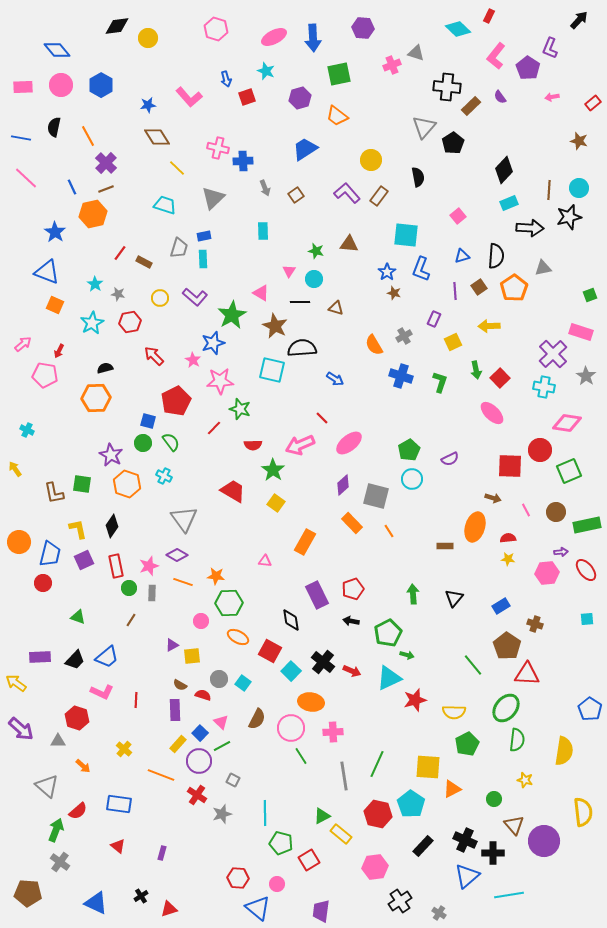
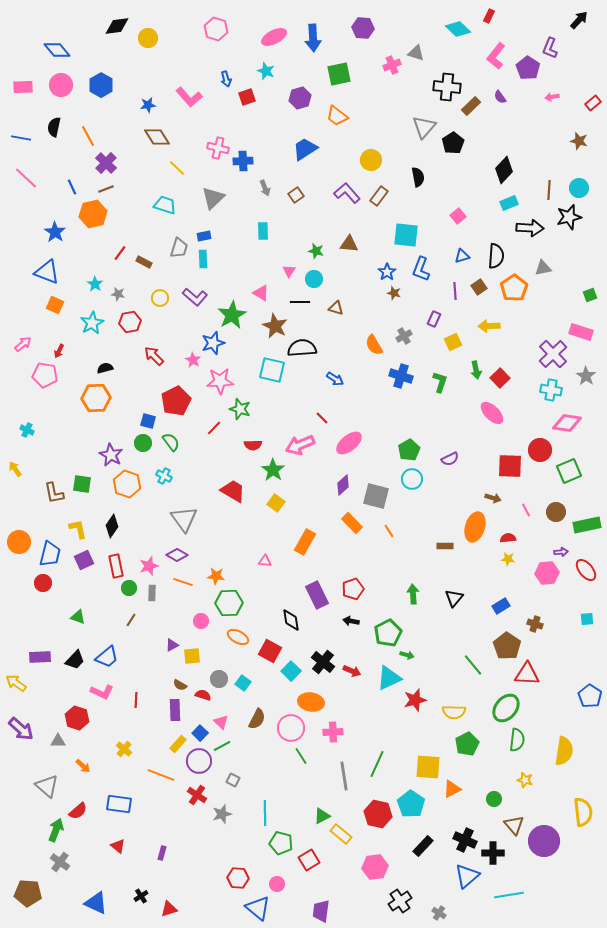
cyan cross at (544, 387): moved 7 px right, 3 px down
blue pentagon at (590, 709): moved 13 px up
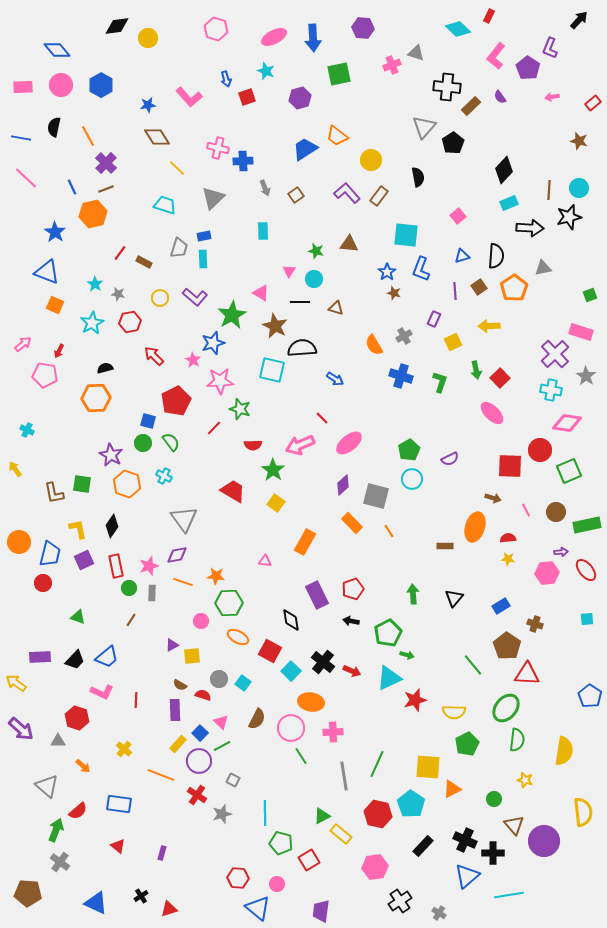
orange trapezoid at (337, 116): moved 20 px down
purple cross at (553, 354): moved 2 px right
purple diamond at (177, 555): rotated 40 degrees counterclockwise
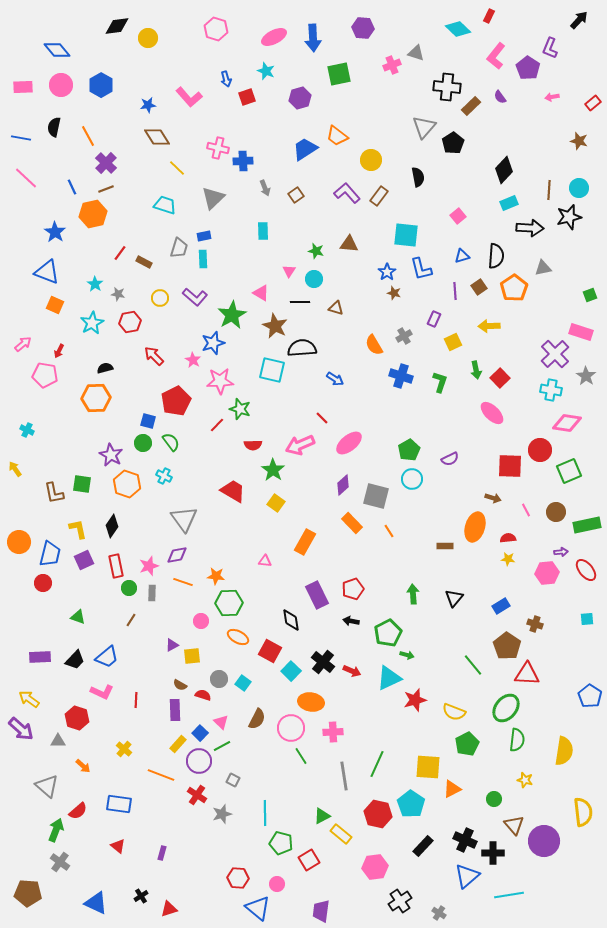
blue L-shape at (421, 269): rotated 35 degrees counterclockwise
red line at (214, 428): moved 3 px right, 3 px up
yellow arrow at (16, 683): moved 13 px right, 16 px down
yellow semicircle at (454, 712): rotated 20 degrees clockwise
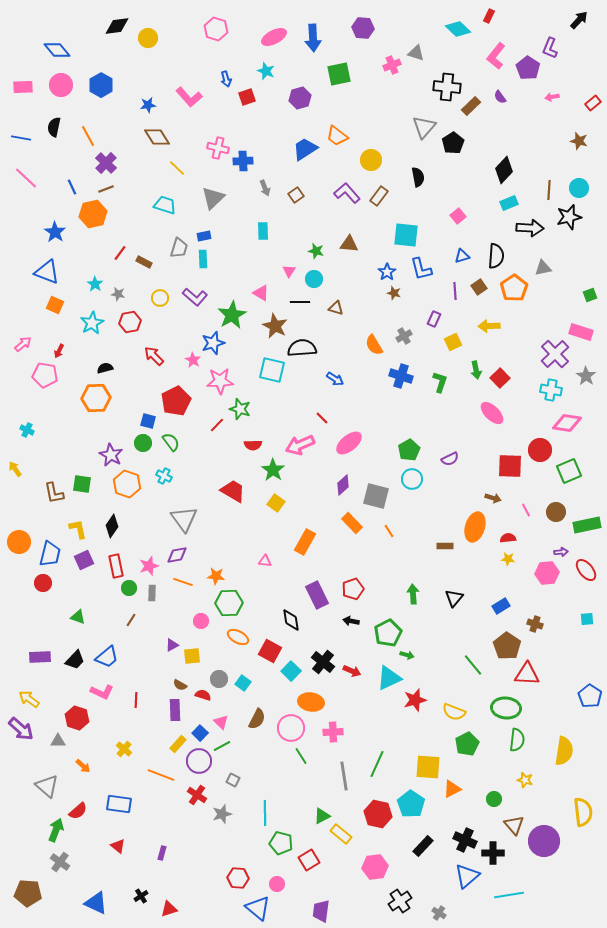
green ellipse at (506, 708): rotated 56 degrees clockwise
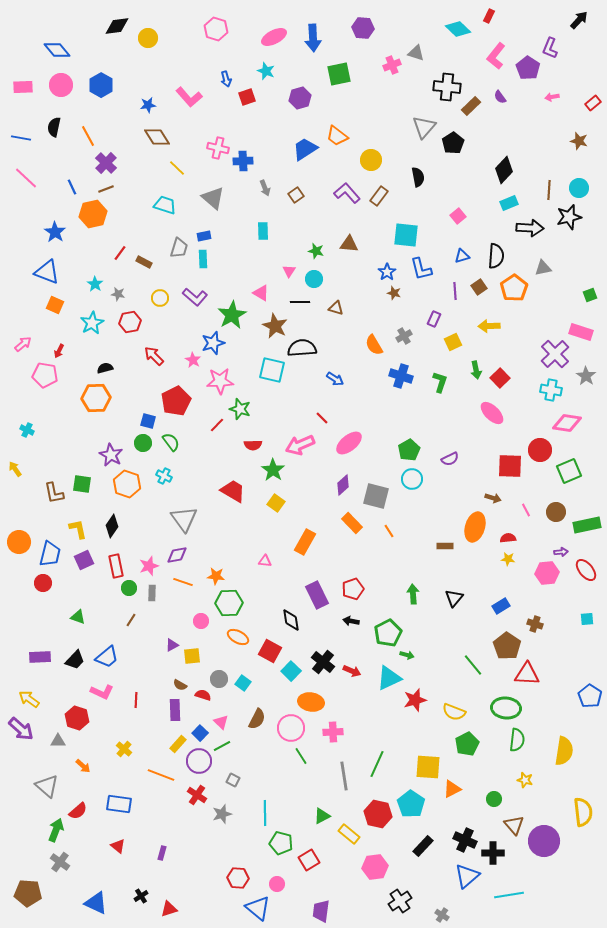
gray triangle at (213, 198): rotated 35 degrees counterclockwise
yellow rectangle at (341, 834): moved 8 px right
gray cross at (439, 913): moved 3 px right, 2 px down
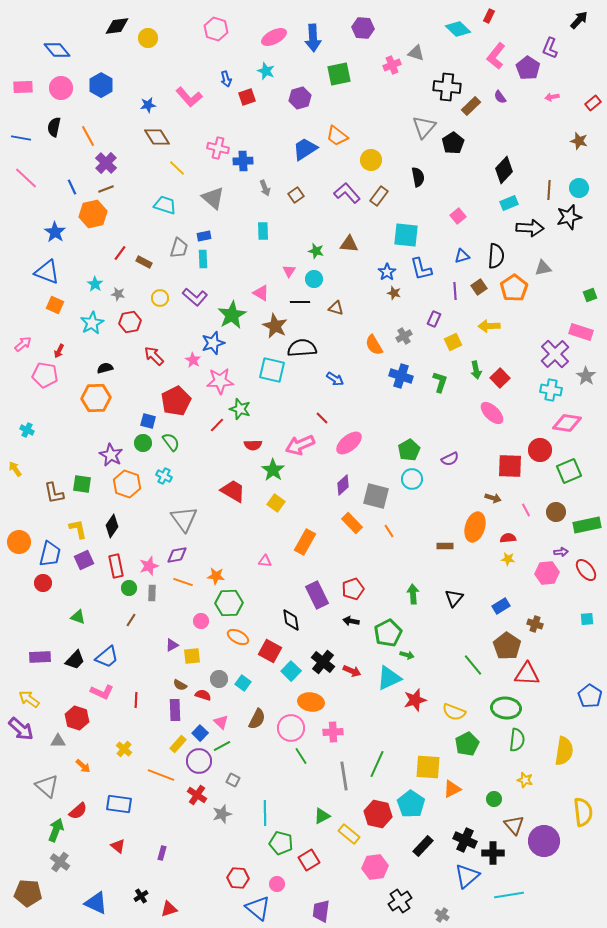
pink circle at (61, 85): moved 3 px down
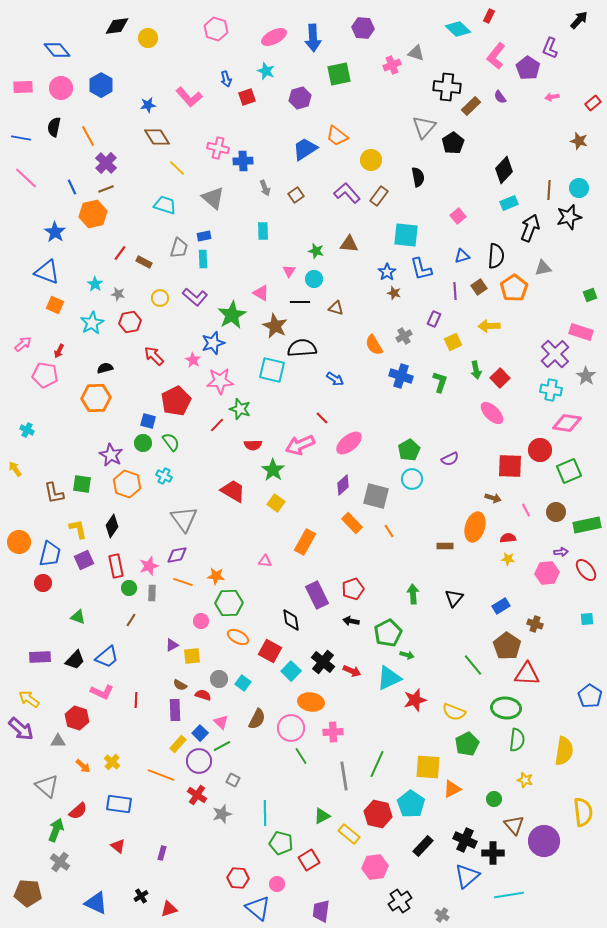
black arrow at (530, 228): rotated 72 degrees counterclockwise
yellow cross at (124, 749): moved 12 px left, 13 px down
